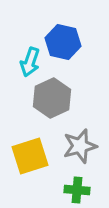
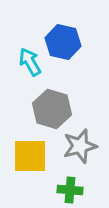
cyan arrow: rotated 132 degrees clockwise
gray hexagon: moved 11 px down; rotated 18 degrees counterclockwise
yellow square: rotated 18 degrees clockwise
green cross: moved 7 px left
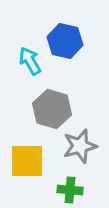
blue hexagon: moved 2 px right, 1 px up
cyan arrow: moved 1 px up
yellow square: moved 3 px left, 5 px down
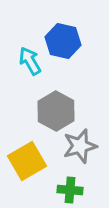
blue hexagon: moved 2 px left
gray hexagon: moved 4 px right, 2 px down; rotated 12 degrees clockwise
yellow square: rotated 30 degrees counterclockwise
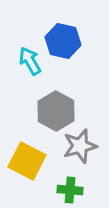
yellow square: rotated 33 degrees counterclockwise
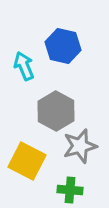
blue hexagon: moved 5 px down
cyan arrow: moved 6 px left, 5 px down; rotated 8 degrees clockwise
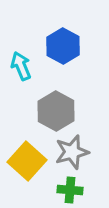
blue hexagon: rotated 16 degrees clockwise
cyan arrow: moved 3 px left
gray star: moved 8 px left, 6 px down
yellow square: rotated 15 degrees clockwise
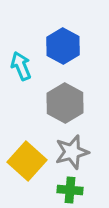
gray hexagon: moved 9 px right, 8 px up
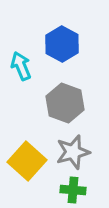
blue hexagon: moved 1 px left, 2 px up
gray hexagon: rotated 9 degrees counterclockwise
gray star: moved 1 px right
green cross: moved 3 px right
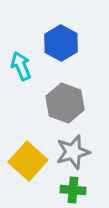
blue hexagon: moved 1 px left, 1 px up
yellow square: moved 1 px right
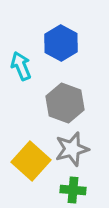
gray star: moved 1 px left, 3 px up
yellow square: moved 3 px right
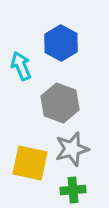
gray hexagon: moved 5 px left
yellow square: moved 1 px left, 2 px down; rotated 30 degrees counterclockwise
green cross: rotated 10 degrees counterclockwise
